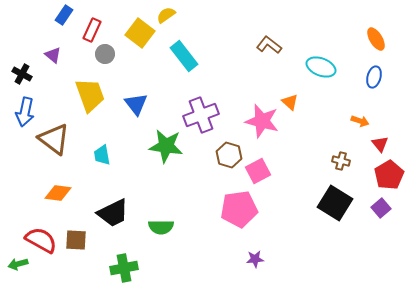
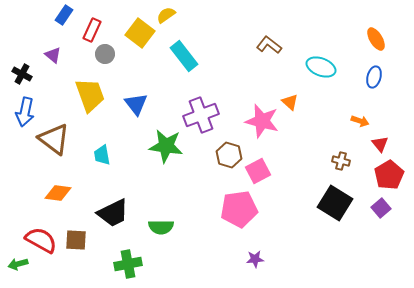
green cross: moved 4 px right, 4 px up
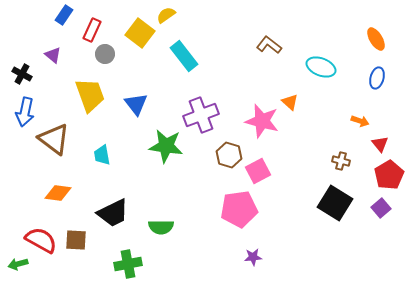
blue ellipse: moved 3 px right, 1 px down
purple star: moved 2 px left, 2 px up
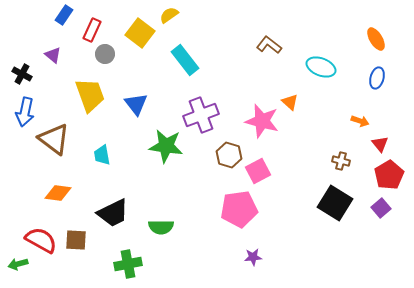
yellow semicircle: moved 3 px right
cyan rectangle: moved 1 px right, 4 px down
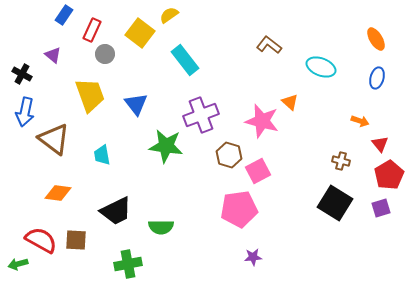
purple square: rotated 24 degrees clockwise
black trapezoid: moved 3 px right, 2 px up
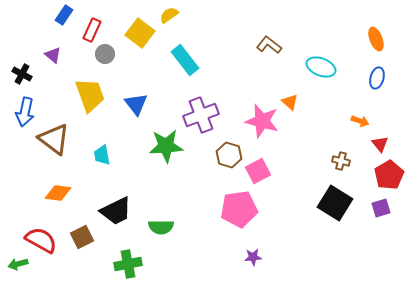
orange ellipse: rotated 10 degrees clockwise
green star: rotated 12 degrees counterclockwise
brown square: moved 6 px right, 3 px up; rotated 30 degrees counterclockwise
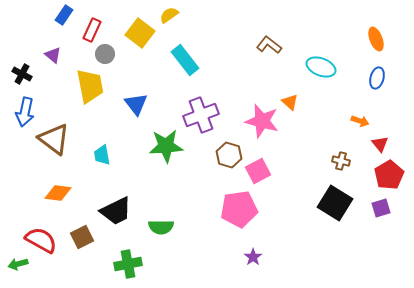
yellow trapezoid: moved 9 px up; rotated 9 degrees clockwise
purple star: rotated 30 degrees counterclockwise
